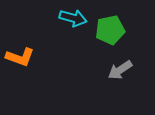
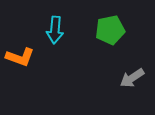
cyan arrow: moved 18 px left, 12 px down; rotated 80 degrees clockwise
gray arrow: moved 12 px right, 8 px down
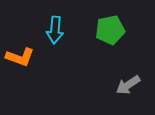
gray arrow: moved 4 px left, 7 px down
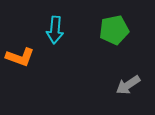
green pentagon: moved 4 px right
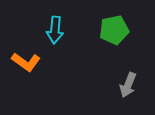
orange L-shape: moved 6 px right, 5 px down; rotated 16 degrees clockwise
gray arrow: rotated 35 degrees counterclockwise
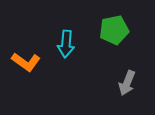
cyan arrow: moved 11 px right, 14 px down
gray arrow: moved 1 px left, 2 px up
